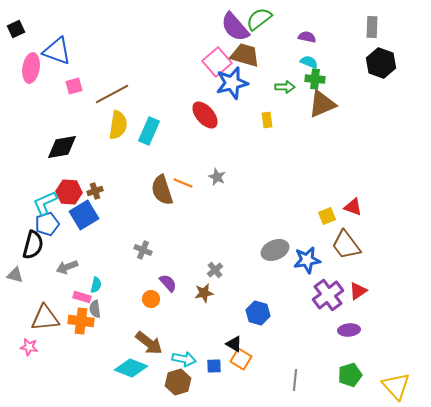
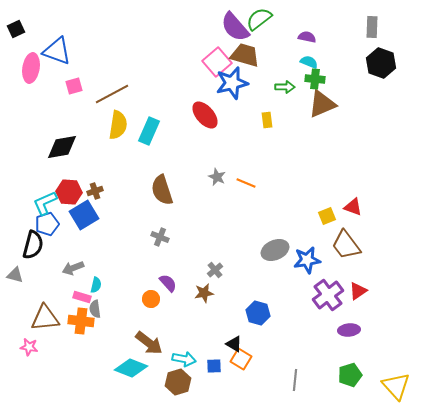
orange line at (183, 183): moved 63 px right
gray cross at (143, 250): moved 17 px right, 13 px up
gray arrow at (67, 267): moved 6 px right, 1 px down
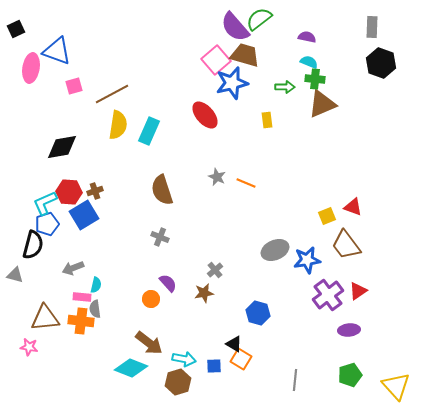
pink square at (217, 62): moved 1 px left, 2 px up
pink rectangle at (82, 297): rotated 12 degrees counterclockwise
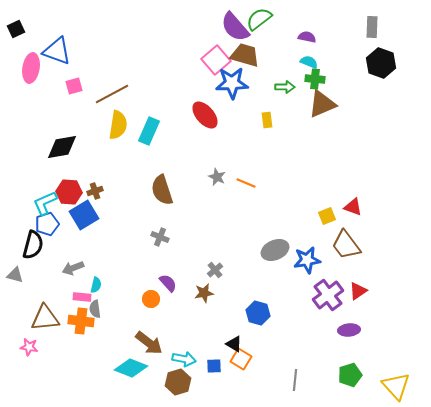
blue star at (232, 83): rotated 12 degrees clockwise
